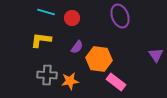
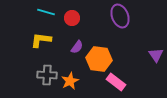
orange star: rotated 18 degrees counterclockwise
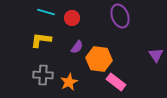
gray cross: moved 4 px left
orange star: moved 1 px left, 1 px down
